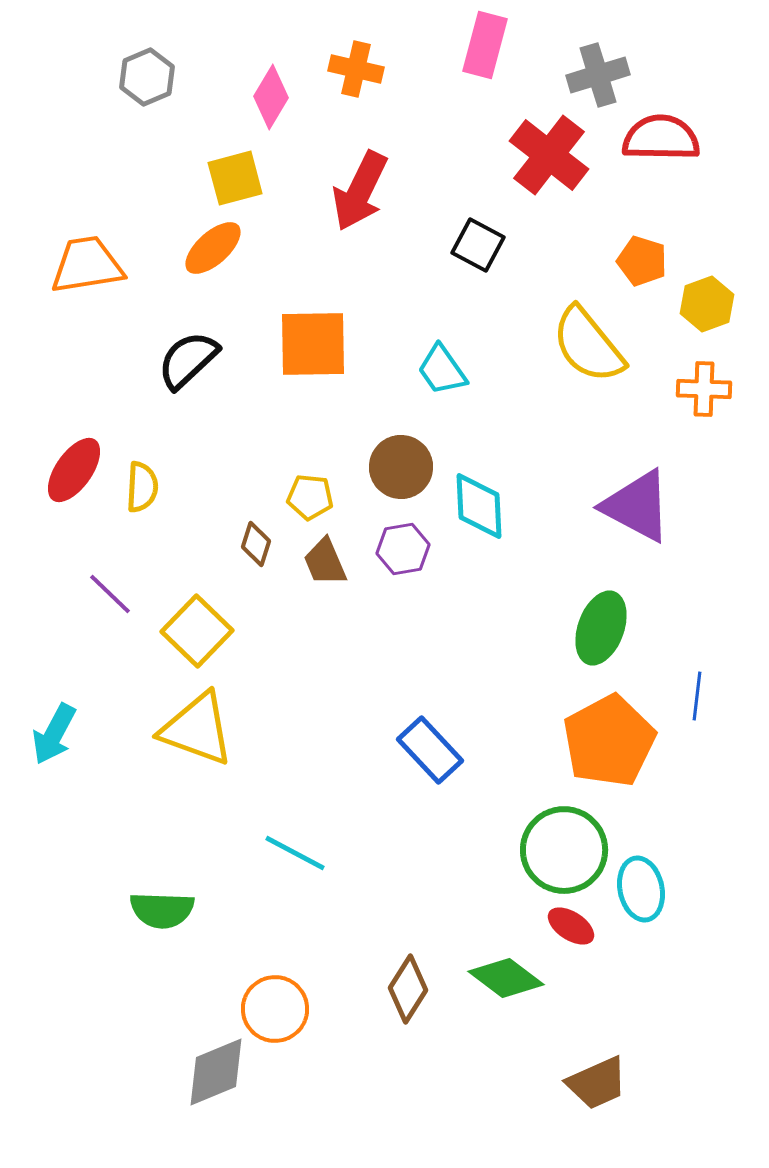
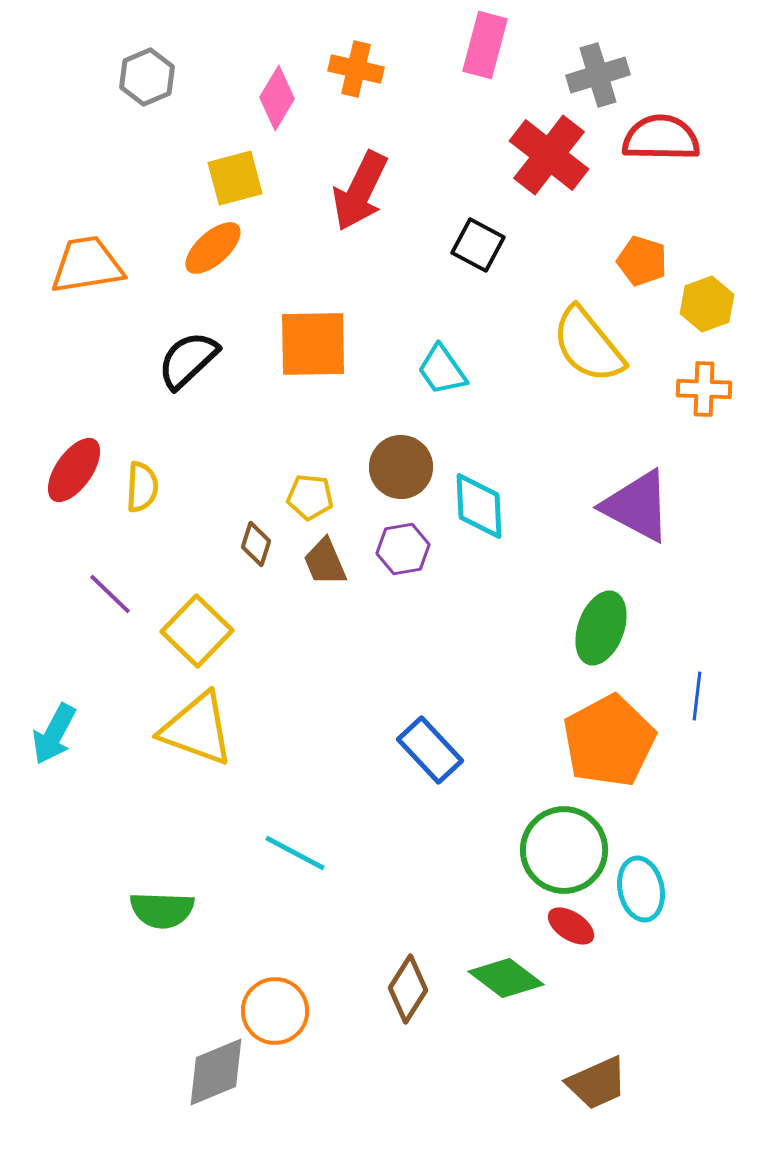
pink diamond at (271, 97): moved 6 px right, 1 px down
orange circle at (275, 1009): moved 2 px down
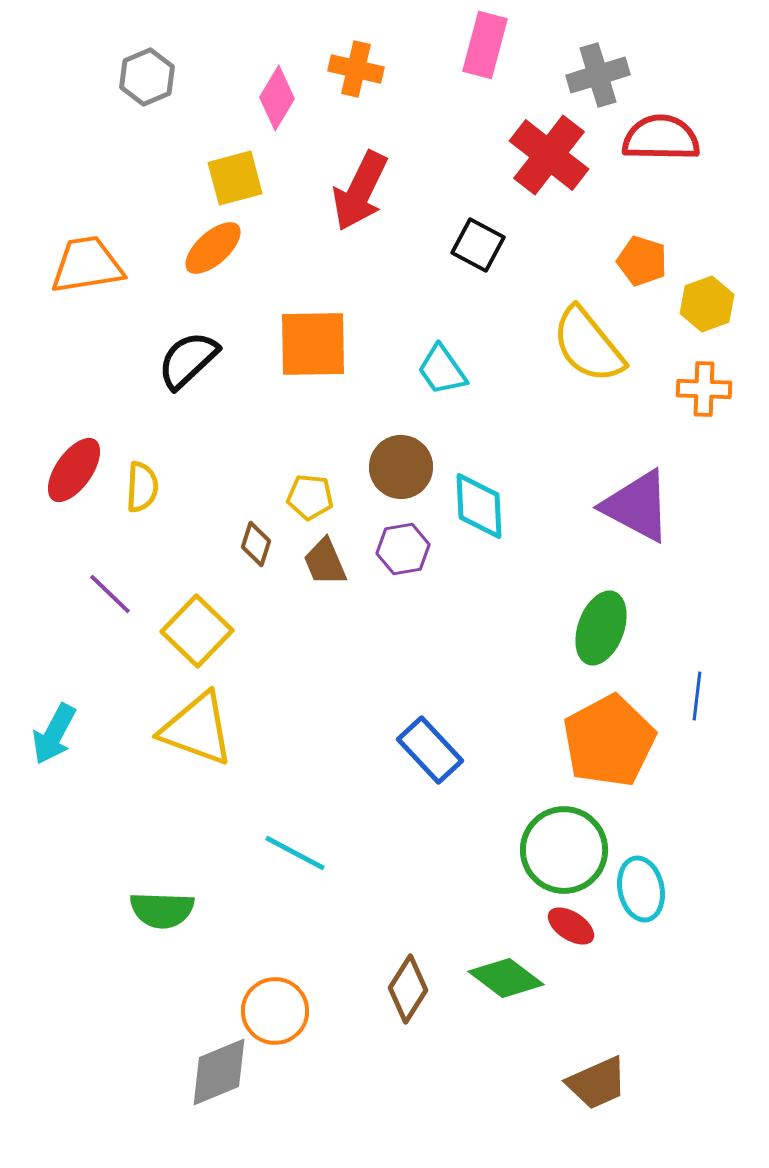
gray diamond at (216, 1072): moved 3 px right
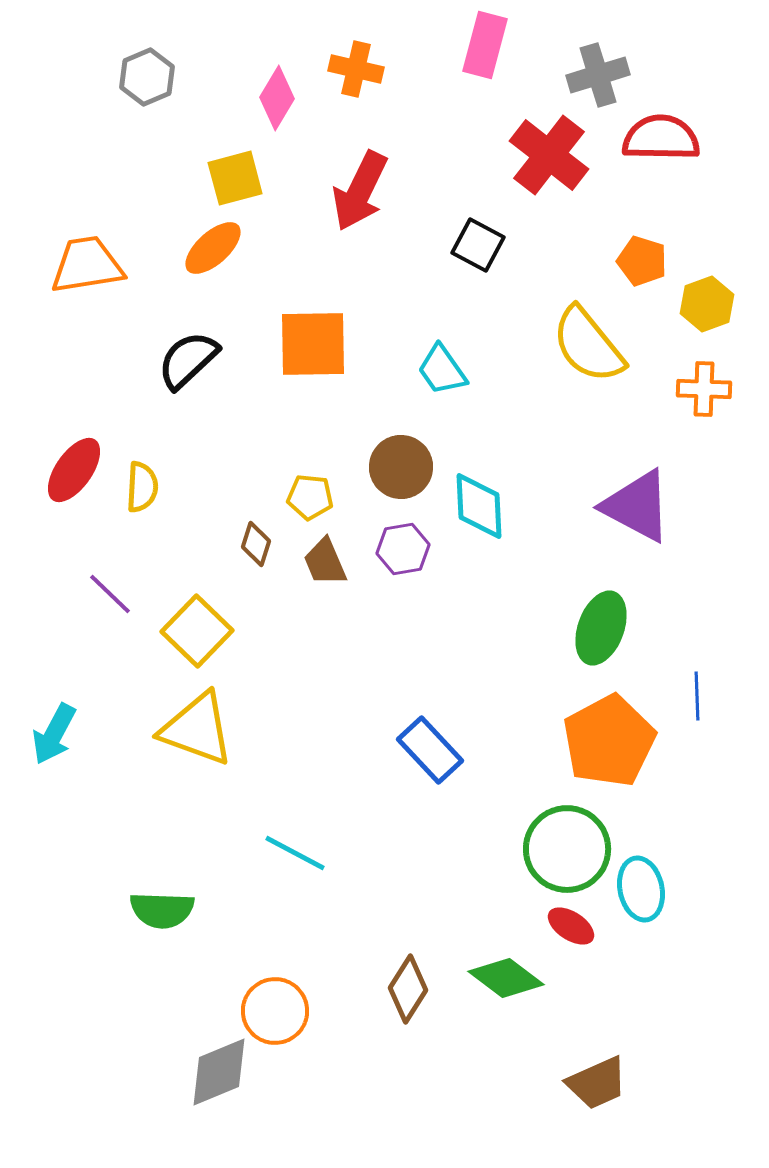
blue line at (697, 696): rotated 9 degrees counterclockwise
green circle at (564, 850): moved 3 px right, 1 px up
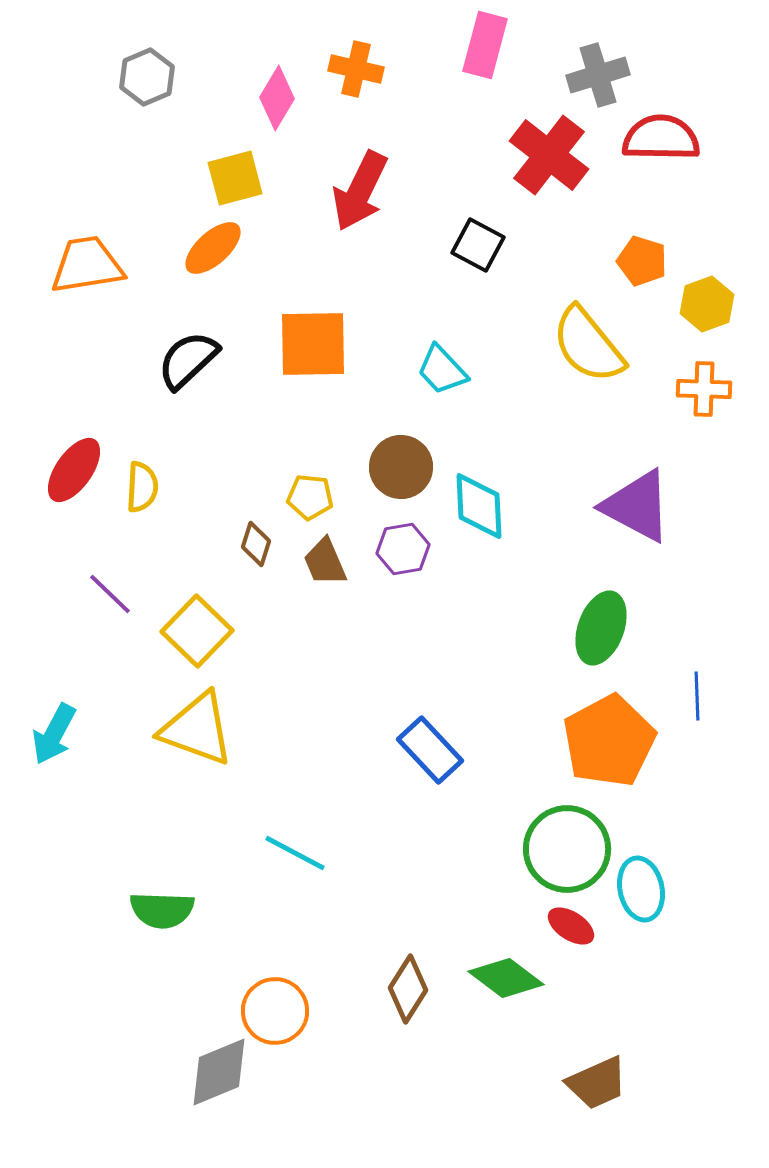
cyan trapezoid at (442, 370): rotated 8 degrees counterclockwise
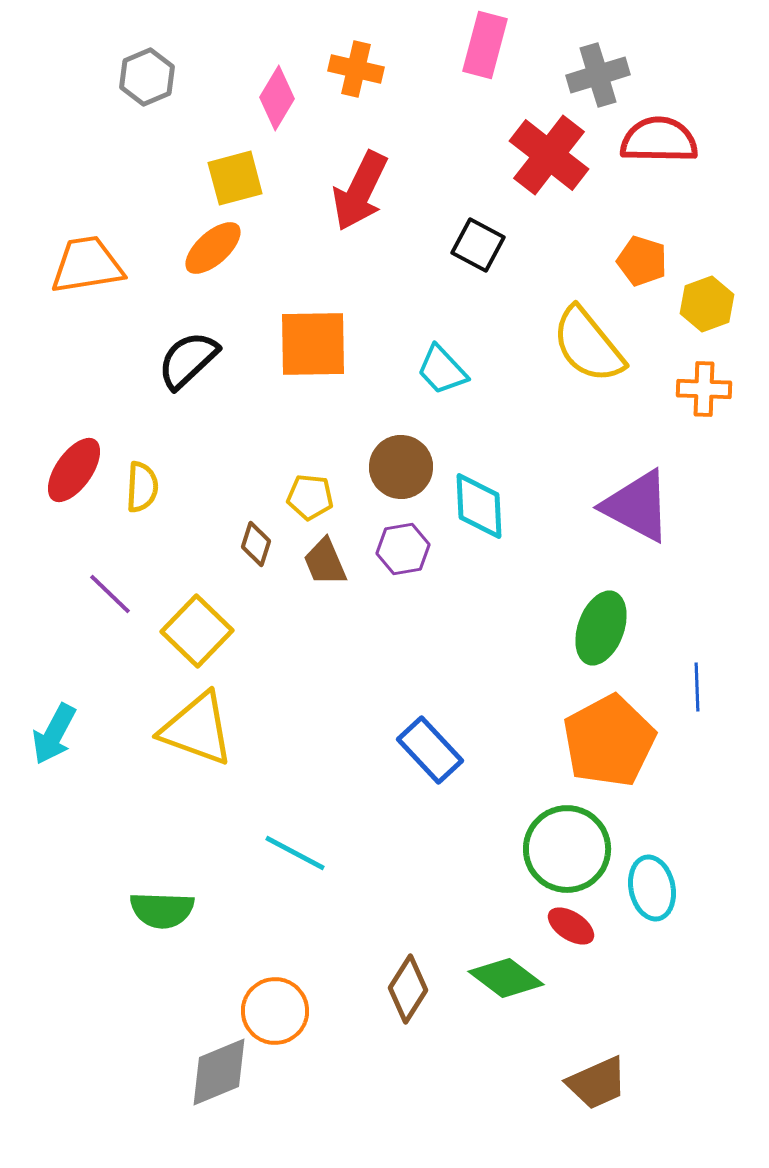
red semicircle at (661, 138): moved 2 px left, 2 px down
blue line at (697, 696): moved 9 px up
cyan ellipse at (641, 889): moved 11 px right, 1 px up
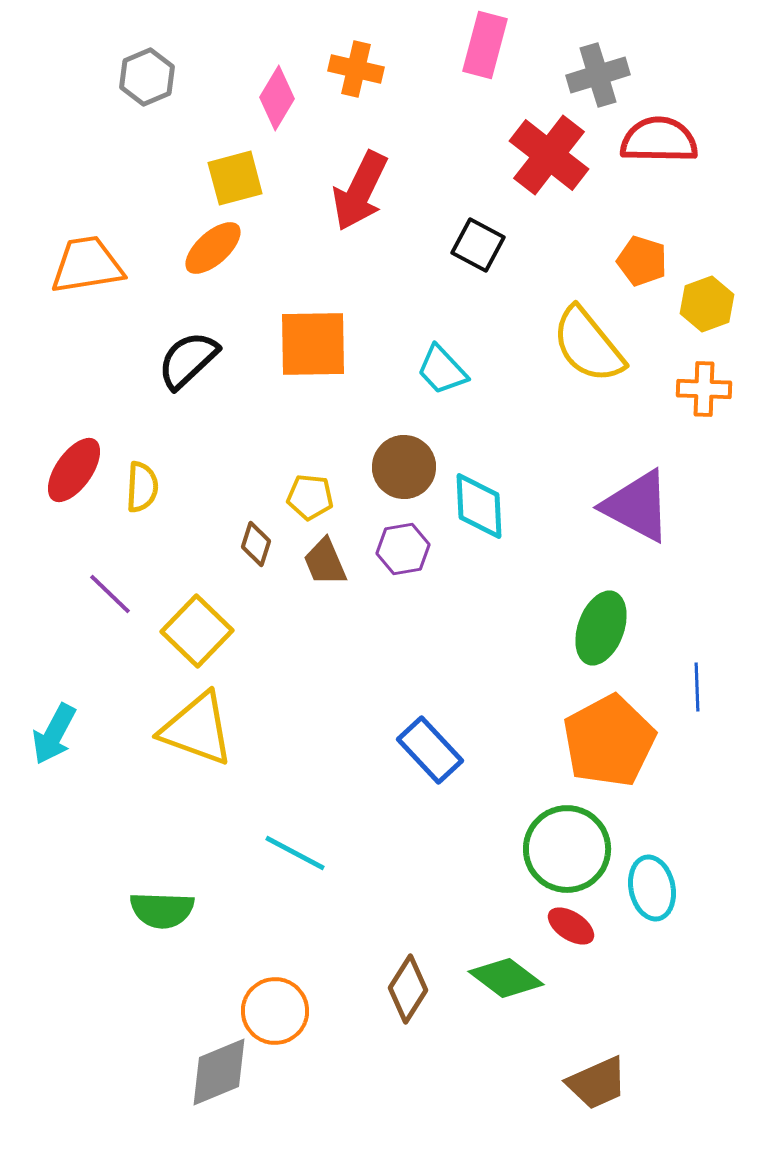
brown circle at (401, 467): moved 3 px right
